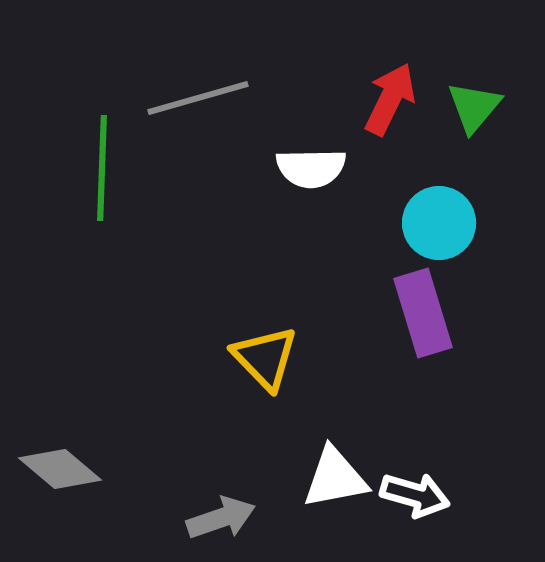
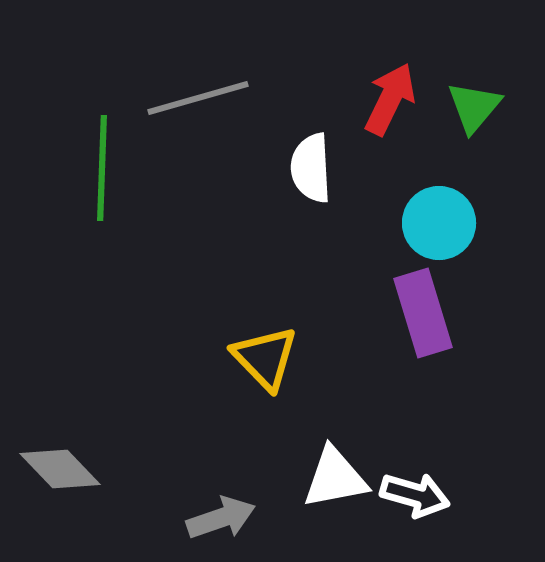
white semicircle: rotated 88 degrees clockwise
gray diamond: rotated 6 degrees clockwise
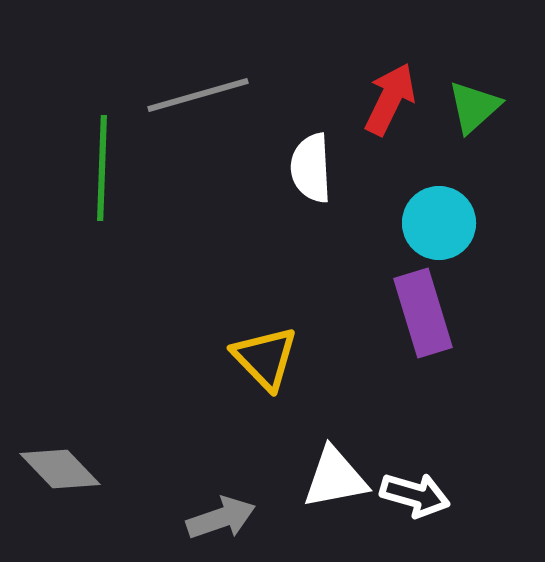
gray line: moved 3 px up
green triangle: rotated 8 degrees clockwise
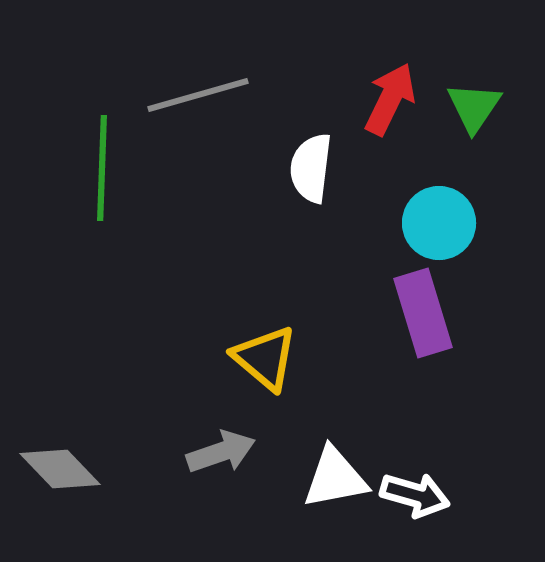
green triangle: rotated 14 degrees counterclockwise
white semicircle: rotated 10 degrees clockwise
yellow triangle: rotated 6 degrees counterclockwise
gray arrow: moved 66 px up
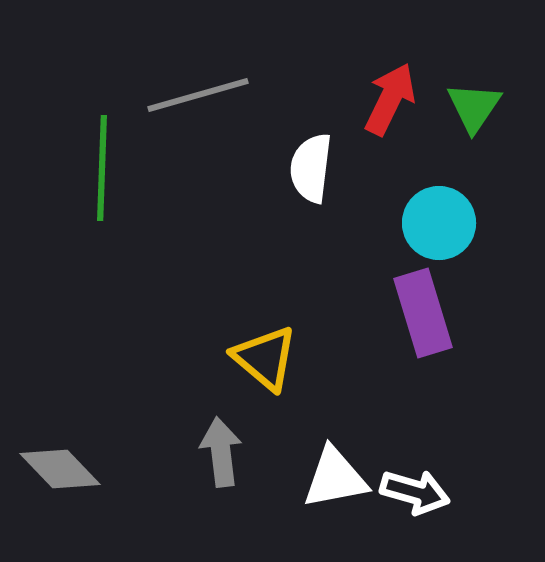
gray arrow: rotated 78 degrees counterclockwise
white arrow: moved 3 px up
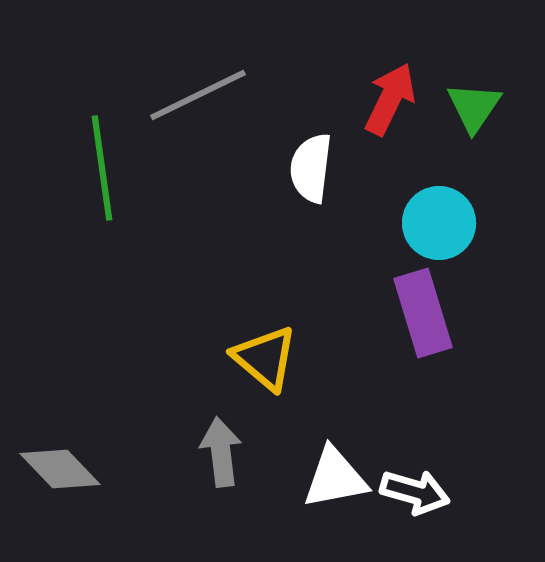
gray line: rotated 10 degrees counterclockwise
green line: rotated 10 degrees counterclockwise
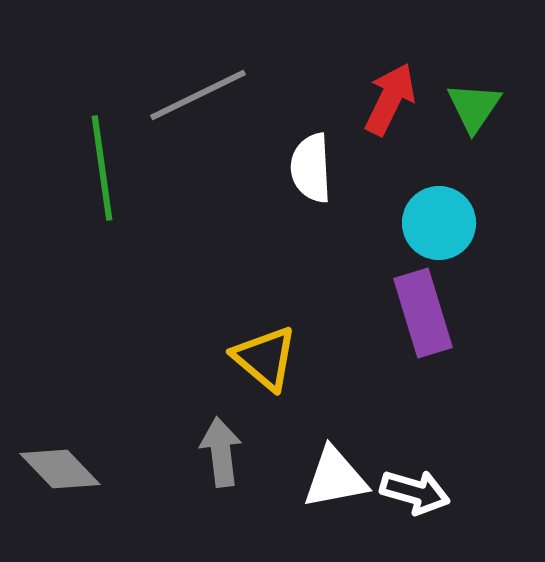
white semicircle: rotated 10 degrees counterclockwise
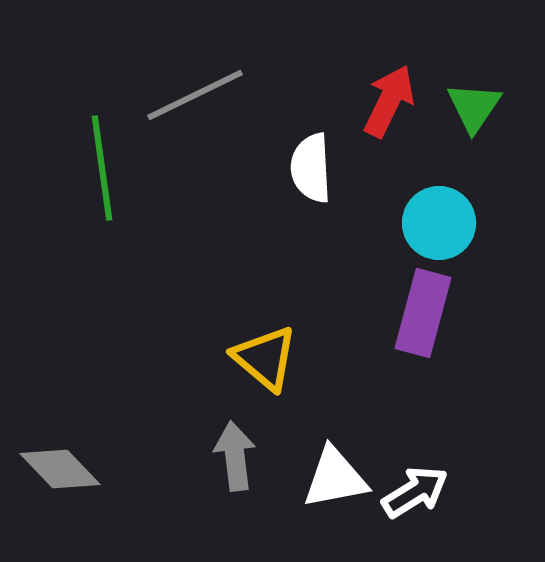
gray line: moved 3 px left
red arrow: moved 1 px left, 2 px down
purple rectangle: rotated 32 degrees clockwise
gray arrow: moved 14 px right, 4 px down
white arrow: rotated 48 degrees counterclockwise
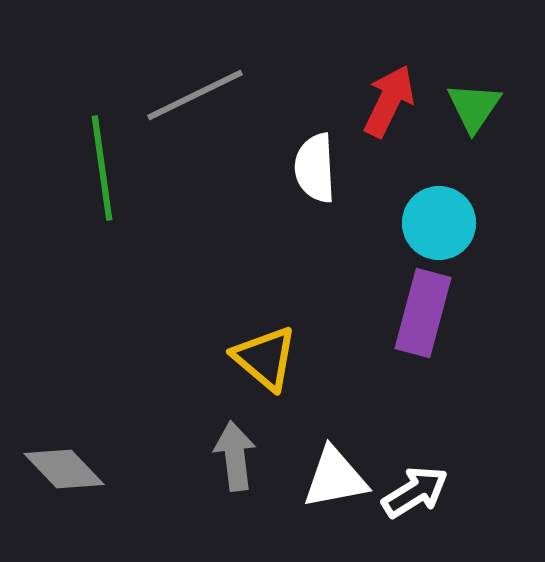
white semicircle: moved 4 px right
gray diamond: moved 4 px right
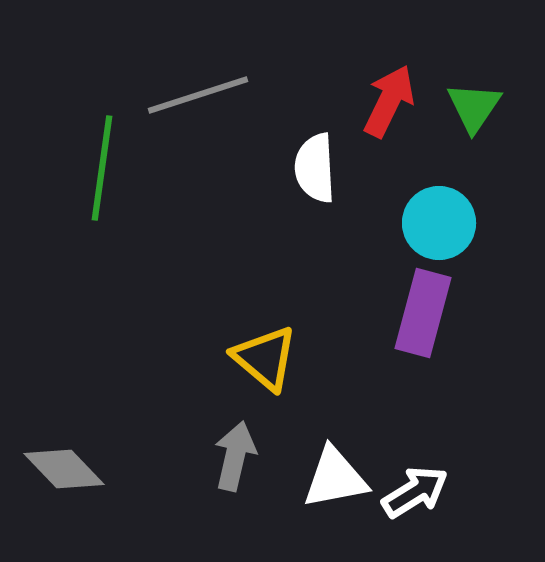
gray line: moved 3 px right; rotated 8 degrees clockwise
green line: rotated 16 degrees clockwise
gray arrow: rotated 20 degrees clockwise
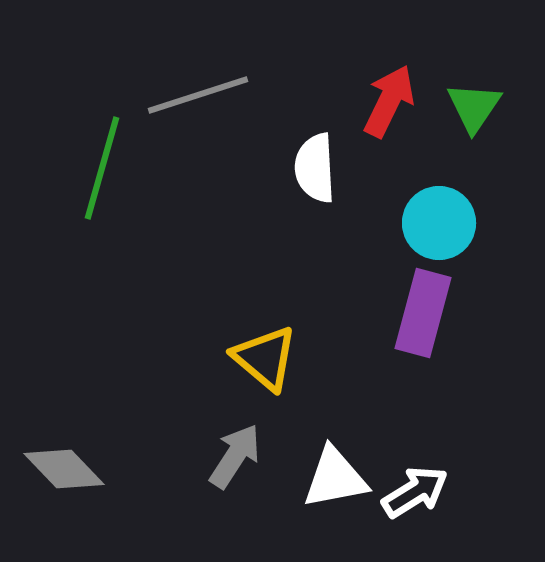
green line: rotated 8 degrees clockwise
gray arrow: rotated 20 degrees clockwise
